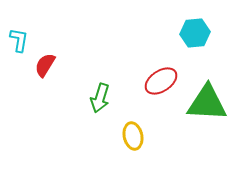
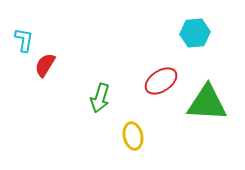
cyan L-shape: moved 5 px right
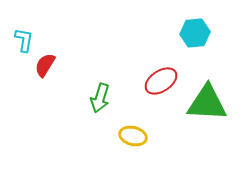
yellow ellipse: rotated 64 degrees counterclockwise
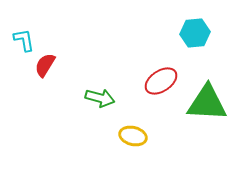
cyan L-shape: rotated 20 degrees counterclockwise
green arrow: rotated 92 degrees counterclockwise
